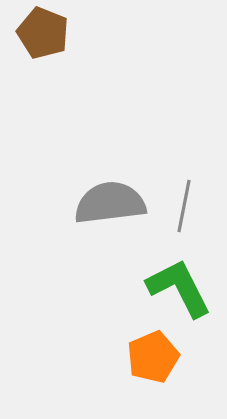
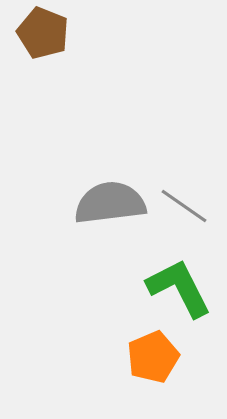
gray line: rotated 66 degrees counterclockwise
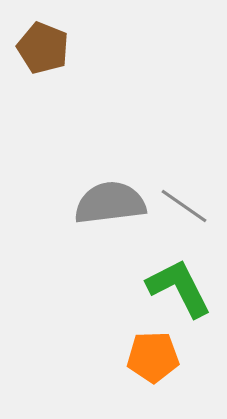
brown pentagon: moved 15 px down
orange pentagon: rotated 21 degrees clockwise
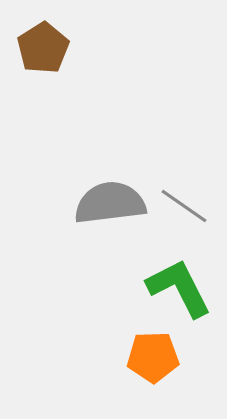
brown pentagon: rotated 18 degrees clockwise
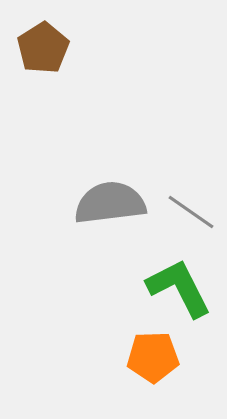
gray line: moved 7 px right, 6 px down
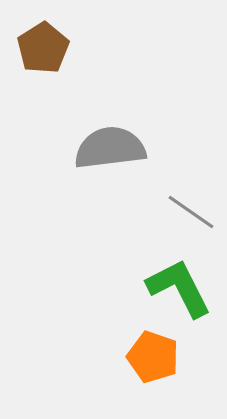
gray semicircle: moved 55 px up
orange pentagon: rotated 21 degrees clockwise
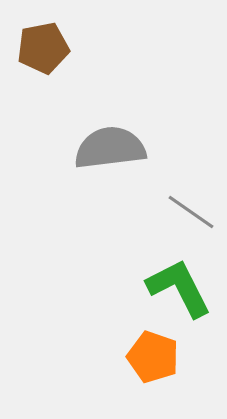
brown pentagon: rotated 21 degrees clockwise
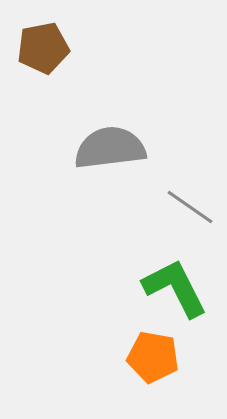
gray line: moved 1 px left, 5 px up
green L-shape: moved 4 px left
orange pentagon: rotated 9 degrees counterclockwise
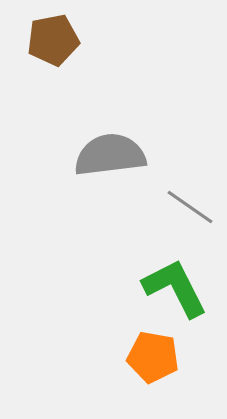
brown pentagon: moved 10 px right, 8 px up
gray semicircle: moved 7 px down
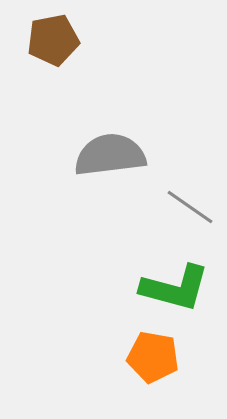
green L-shape: rotated 132 degrees clockwise
